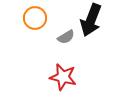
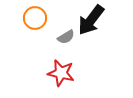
black arrow: rotated 16 degrees clockwise
red star: moved 2 px left, 4 px up
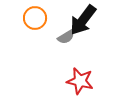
black arrow: moved 8 px left
red star: moved 19 px right, 8 px down
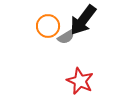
orange circle: moved 13 px right, 8 px down
red star: rotated 12 degrees clockwise
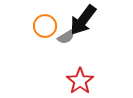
orange circle: moved 3 px left
red star: rotated 12 degrees clockwise
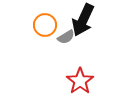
black arrow: rotated 12 degrees counterclockwise
orange circle: moved 1 px up
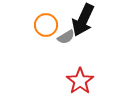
orange circle: moved 1 px right
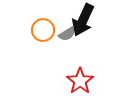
orange circle: moved 3 px left, 5 px down
gray semicircle: moved 1 px right, 3 px up
